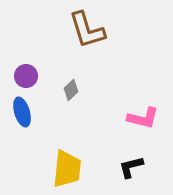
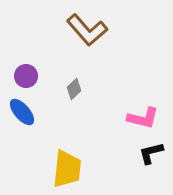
brown L-shape: rotated 24 degrees counterclockwise
gray diamond: moved 3 px right, 1 px up
blue ellipse: rotated 24 degrees counterclockwise
black L-shape: moved 20 px right, 14 px up
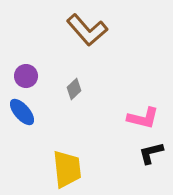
yellow trapezoid: rotated 12 degrees counterclockwise
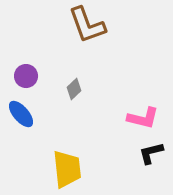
brown L-shape: moved 5 px up; rotated 21 degrees clockwise
blue ellipse: moved 1 px left, 2 px down
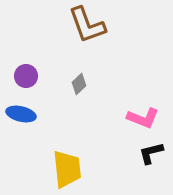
gray diamond: moved 5 px right, 5 px up
blue ellipse: rotated 36 degrees counterclockwise
pink L-shape: rotated 8 degrees clockwise
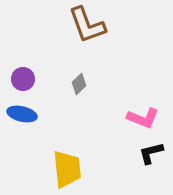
purple circle: moved 3 px left, 3 px down
blue ellipse: moved 1 px right
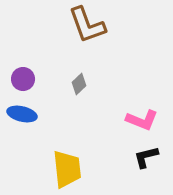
pink L-shape: moved 1 px left, 2 px down
black L-shape: moved 5 px left, 4 px down
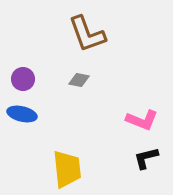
brown L-shape: moved 9 px down
gray diamond: moved 4 px up; rotated 55 degrees clockwise
black L-shape: moved 1 px down
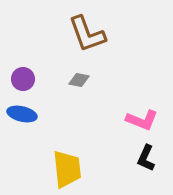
black L-shape: rotated 52 degrees counterclockwise
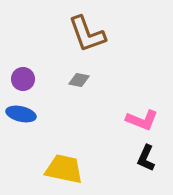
blue ellipse: moved 1 px left
yellow trapezoid: moved 3 px left; rotated 72 degrees counterclockwise
